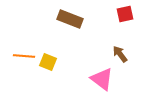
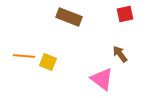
brown rectangle: moved 1 px left, 2 px up
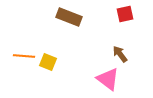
pink triangle: moved 6 px right
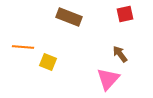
orange line: moved 1 px left, 9 px up
pink triangle: rotated 35 degrees clockwise
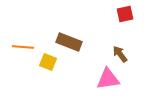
brown rectangle: moved 25 px down
pink triangle: rotated 40 degrees clockwise
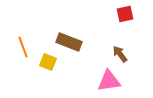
orange line: rotated 65 degrees clockwise
pink triangle: moved 1 px right, 2 px down
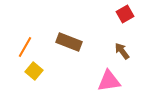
red square: rotated 18 degrees counterclockwise
orange line: moved 2 px right; rotated 50 degrees clockwise
brown arrow: moved 2 px right, 3 px up
yellow square: moved 14 px left, 9 px down; rotated 18 degrees clockwise
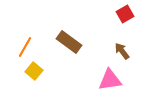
brown rectangle: rotated 15 degrees clockwise
pink triangle: moved 1 px right, 1 px up
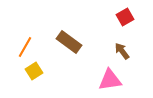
red square: moved 3 px down
yellow square: rotated 18 degrees clockwise
